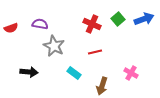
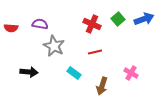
red semicircle: rotated 24 degrees clockwise
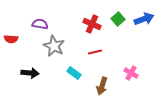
red semicircle: moved 11 px down
black arrow: moved 1 px right, 1 px down
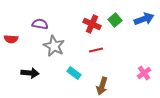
green square: moved 3 px left, 1 px down
red line: moved 1 px right, 2 px up
pink cross: moved 13 px right; rotated 24 degrees clockwise
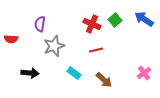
blue arrow: rotated 126 degrees counterclockwise
purple semicircle: rotated 91 degrees counterclockwise
gray star: rotated 25 degrees clockwise
brown arrow: moved 2 px right, 6 px up; rotated 66 degrees counterclockwise
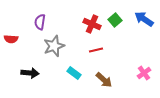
purple semicircle: moved 2 px up
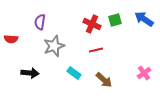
green square: rotated 24 degrees clockwise
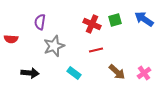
brown arrow: moved 13 px right, 8 px up
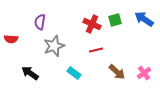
black arrow: rotated 150 degrees counterclockwise
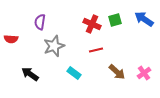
black arrow: moved 1 px down
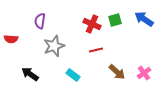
purple semicircle: moved 1 px up
cyan rectangle: moved 1 px left, 2 px down
